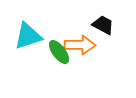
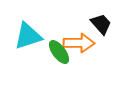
black trapezoid: moved 2 px left, 1 px up; rotated 20 degrees clockwise
orange arrow: moved 1 px left, 2 px up
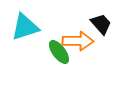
cyan triangle: moved 3 px left, 9 px up
orange arrow: moved 1 px left, 2 px up
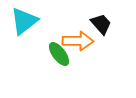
cyan triangle: moved 1 px left, 6 px up; rotated 20 degrees counterclockwise
green ellipse: moved 2 px down
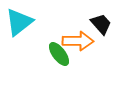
cyan triangle: moved 5 px left, 1 px down
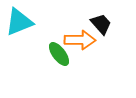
cyan triangle: rotated 16 degrees clockwise
orange arrow: moved 2 px right, 1 px up
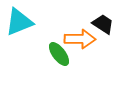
black trapezoid: moved 2 px right; rotated 15 degrees counterclockwise
orange arrow: moved 1 px up
